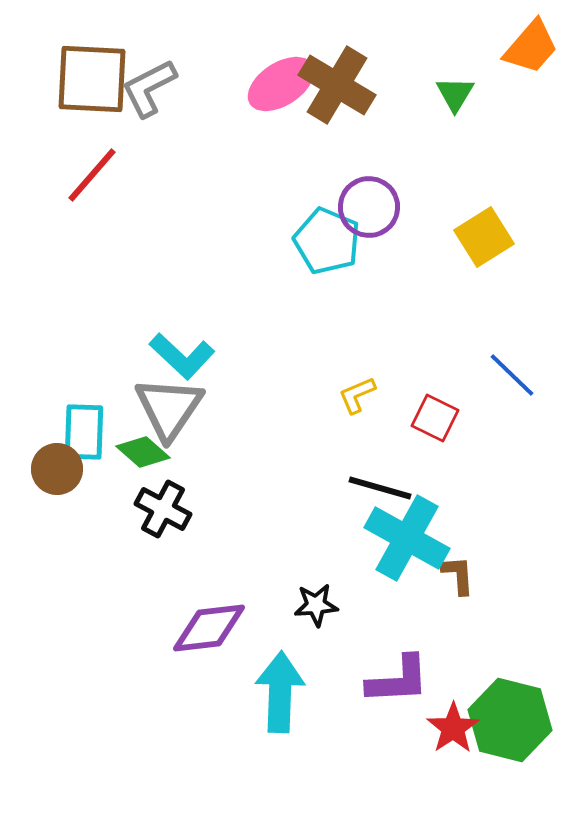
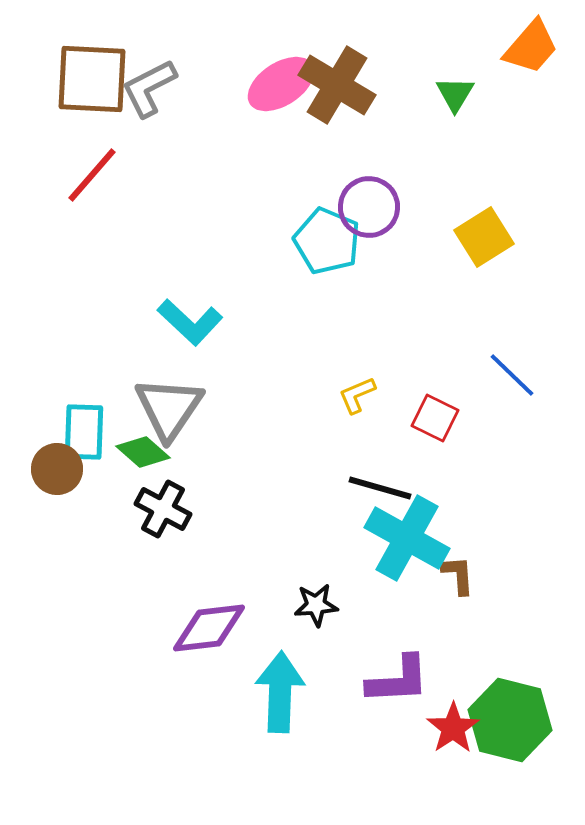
cyan L-shape: moved 8 px right, 34 px up
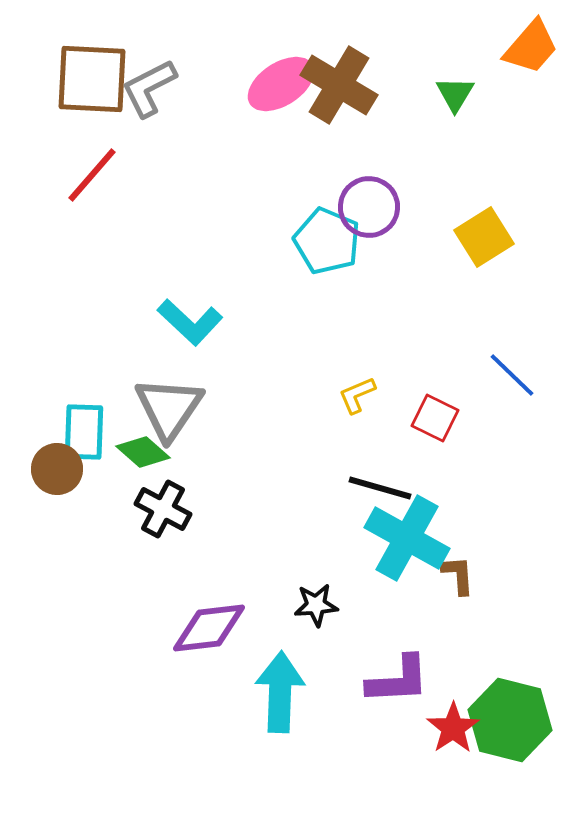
brown cross: moved 2 px right
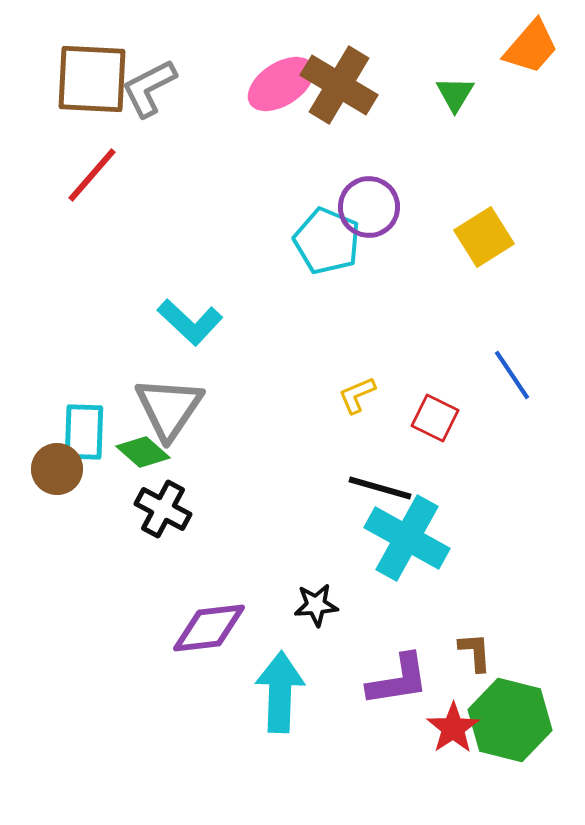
blue line: rotated 12 degrees clockwise
brown L-shape: moved 17 px right, 77 px down
purple L-shape: rotated 6 degrees counterclockwise
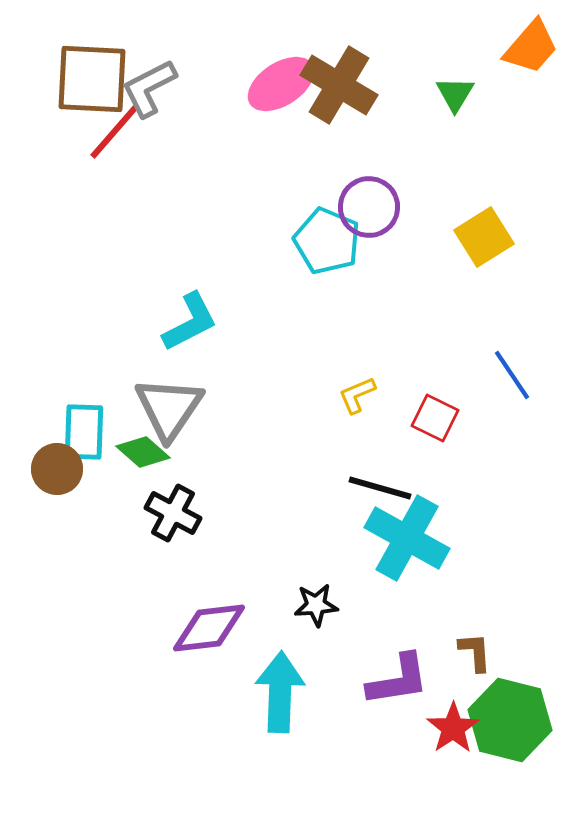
red line: moved 22 px right, 43 px up
cyan L-shape: rotated 70 degrees counterclockwise
black cross: moved 10 px right, 4 px down
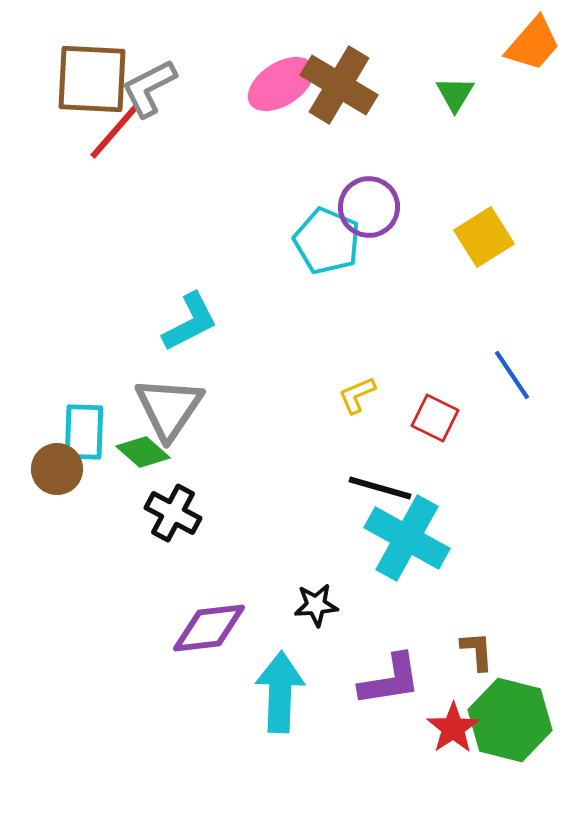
orange trapezoid: moved 2 px right, 3 px up
brown L-shape: moved 2 px right, 1 px up
purple L-shape: moved 8 px left
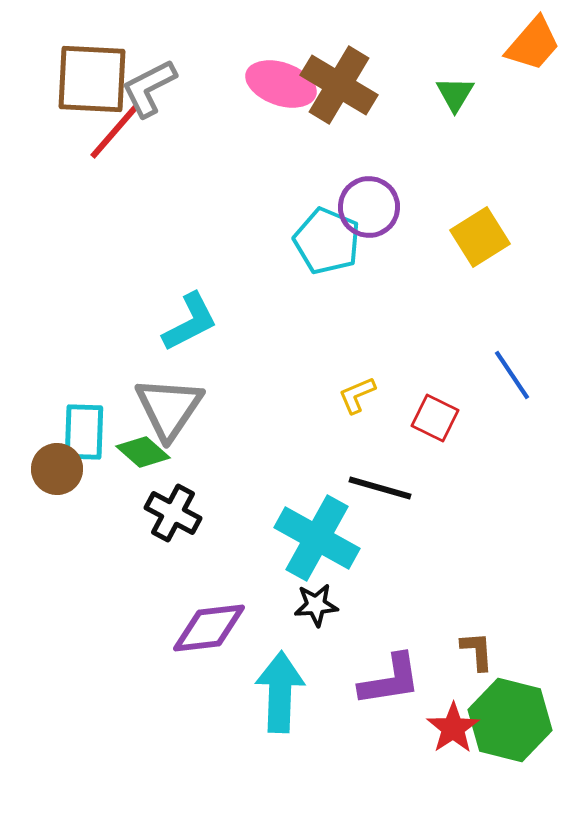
pink ellipse: rotated 52 degrees clockwise
yellow square: moved 4 px left
cyan cross: moved 90 px left
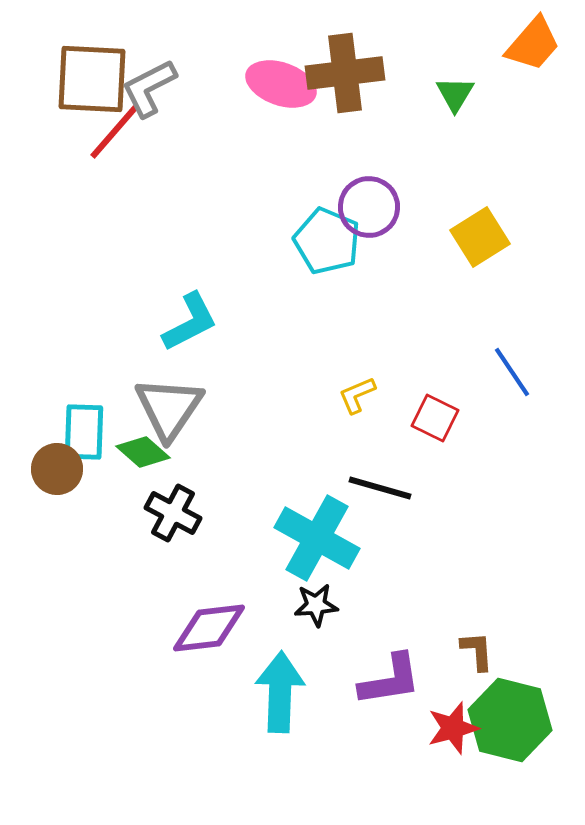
brown cross: moved 6 px right, 12 px up; rotated 38 degrees counterclockwise
blue line: moved 3 px up
red star: rotated 18 degrees clockwise
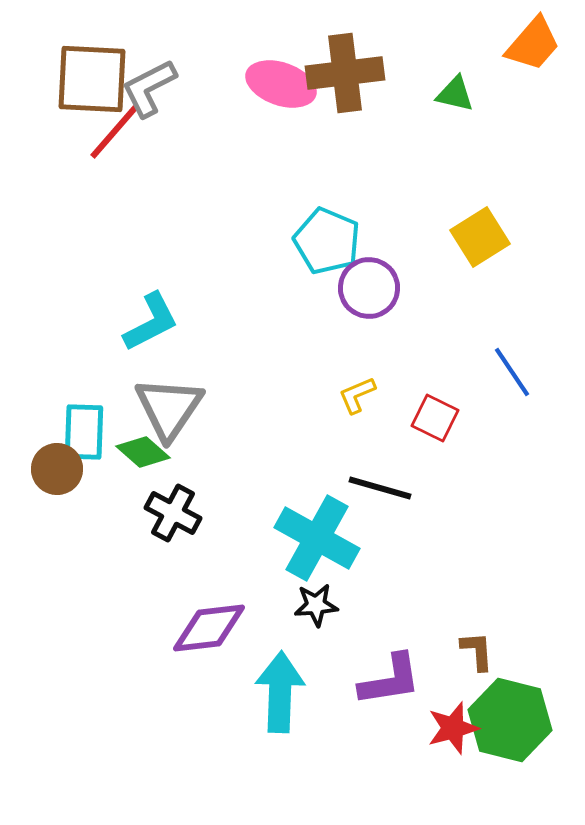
green triangle: rotated 48 degrees counterclockwise
purple circle: moved 81 px down
cyan L-shape: moved 39 px left
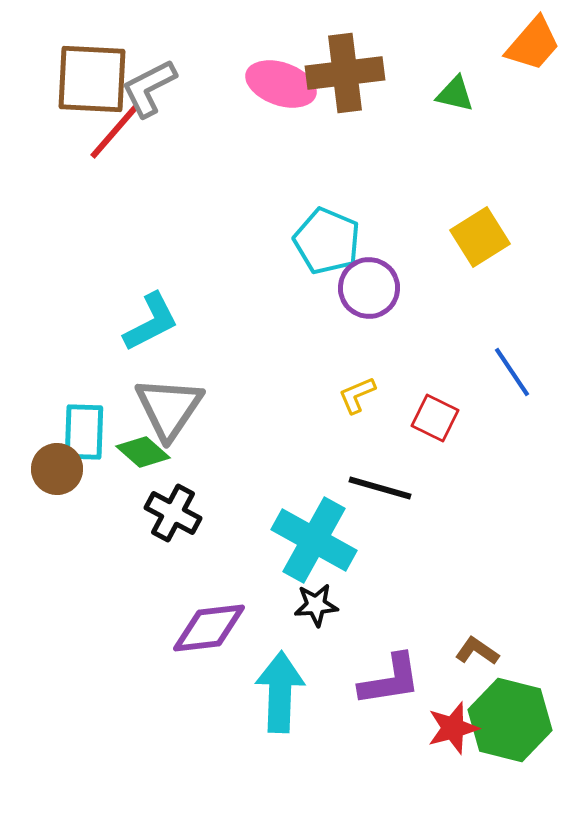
cyan cross: moved 3 px left, 2 px down
brown L-shape: rotated 51 degrees counterclockwise
